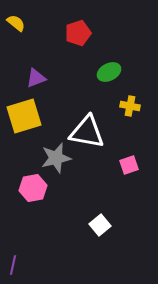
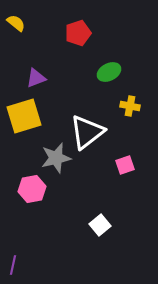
white triangle: rotated 48 degrees counterclockwise
pink square: moved 4 px left
pink hexagon: moved 1 px left, 1 px down
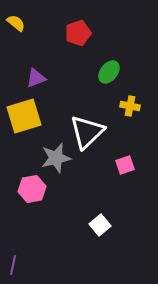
green ellipse: rotated 25 degrees counterclockwise
white triangle: rotated 6 degrees counterclockwise
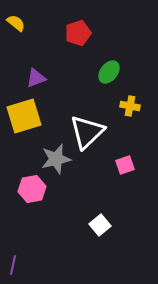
gray star: moved 1 px down
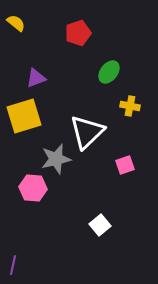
pink hexagon: moved 1 px right, 1 px up; rotated 16 degrees clockwise
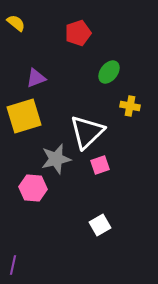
pink square: moved 25 px left
white square: rotated 10 degrees clockwise
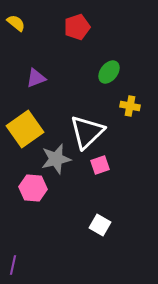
red pentagon: moved 1 px left, 6 px up
yellow square: moved 1 px right, 13 px down; rotated 18 degrees counterclockwise
white square: rotated 30 degrees counterclockwise
